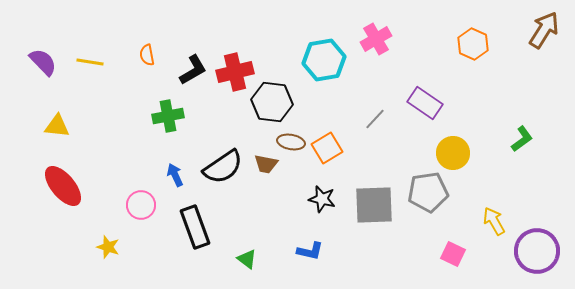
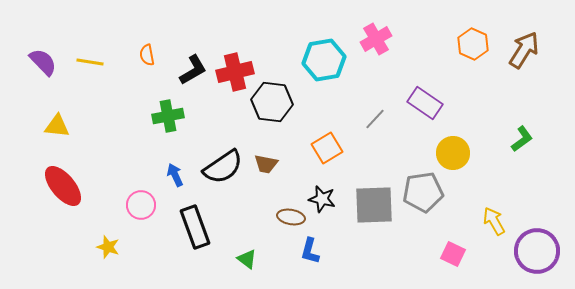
brown arrow: moved 20 px left, 20 px down
brown ellipse: moved 75 px down
gray pentagon: moved 5 px left
blue L-shape: rotated 92 degrees clockwise
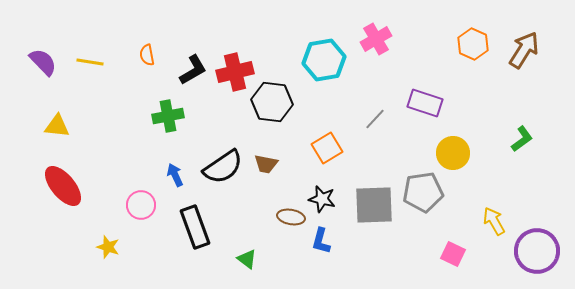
purple rectangle: rotated 16 degrees counterclockwise
blue L-shape: moved 11 px right, 10 px up
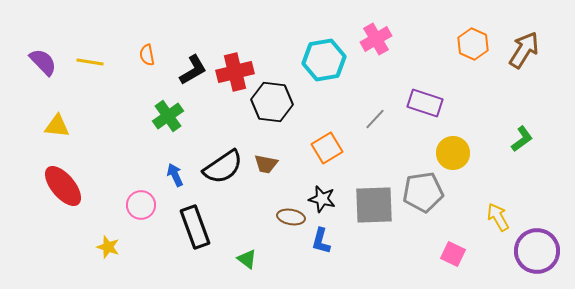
green cross: rotated 24 degrees counterclockwise
yellow arrow: moved 4 px right, 4 px up
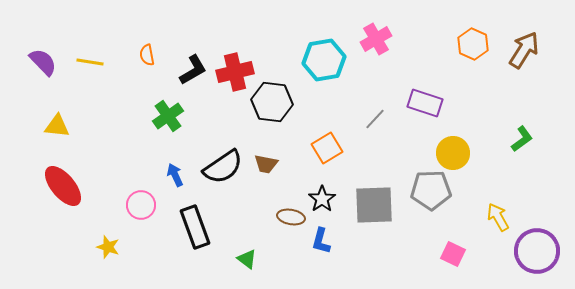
gray pentagon: moved 8 px right, 2 px up; rotated 6 degrees clockwise
black star: rotated 24 degrees clockwise
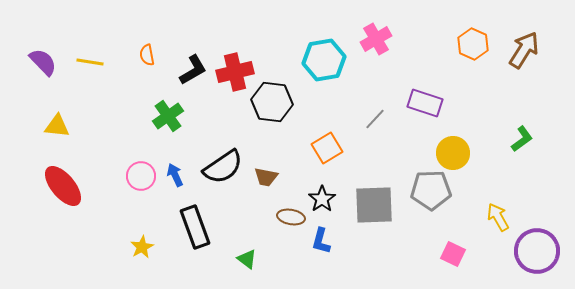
brown trapezoid: moved 13 px down
pink circle: moved 29 px up
yellow star: moved 34 px right; rotated 25 degrees clockwise
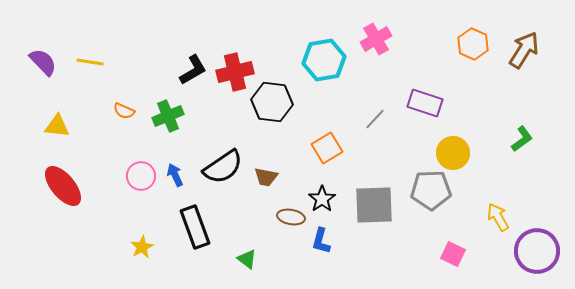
orange semicircle: moved 23 px left, 56 px down; rotated 55 degrees counterclockwise
green cross: rotated 12 degrees clockwise
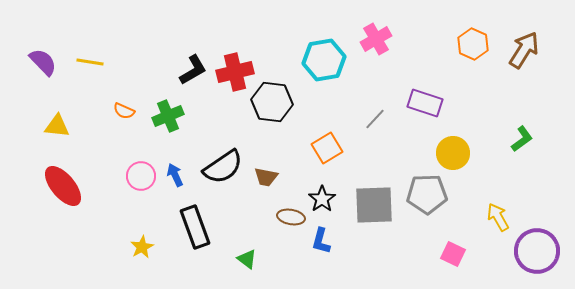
gray pentagon: moved 4 px left, 4 px down
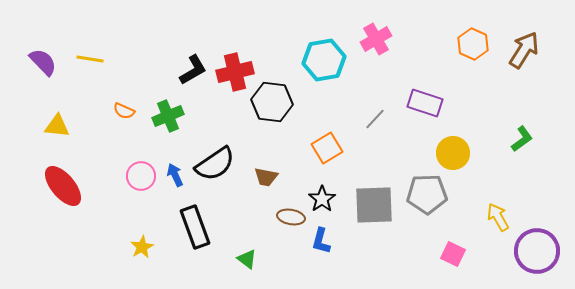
yellow line: moved 3 px up
black semicircle: moved 8 px left, 3 px up
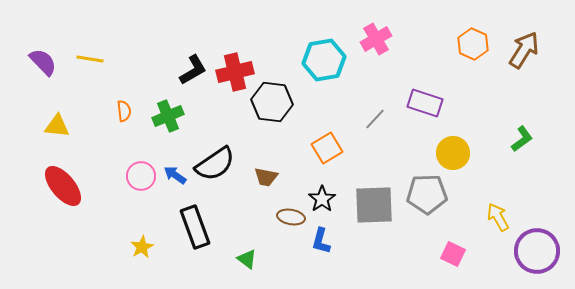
orange semicircle: rotated 120 degrees counterclockwise
blue arrow: rotated 30 degrees counterclockwise
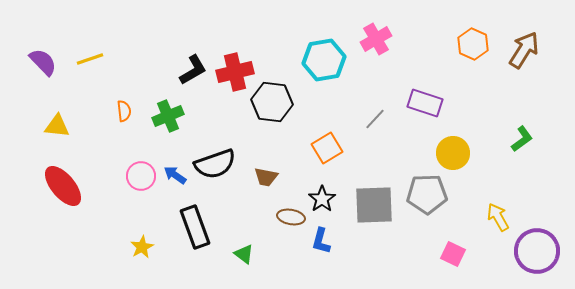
yellow line: rotated 28 degrees counterclockwise
black semicircle: rotated 15 degrees clockwise
green triangle: moved 3 px left, 5 px up
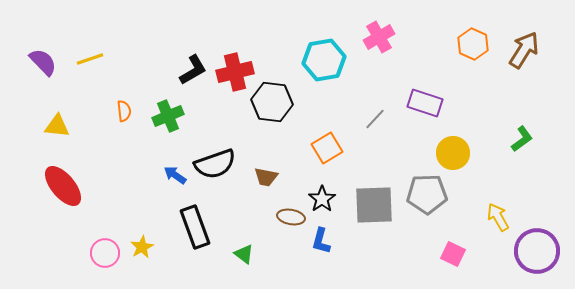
pink cross: moved 3 px right, 2 px up
pink circle: moved 36 px left, 77 px down
